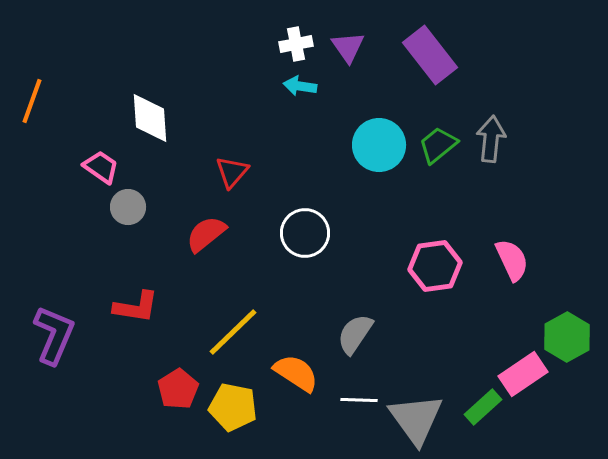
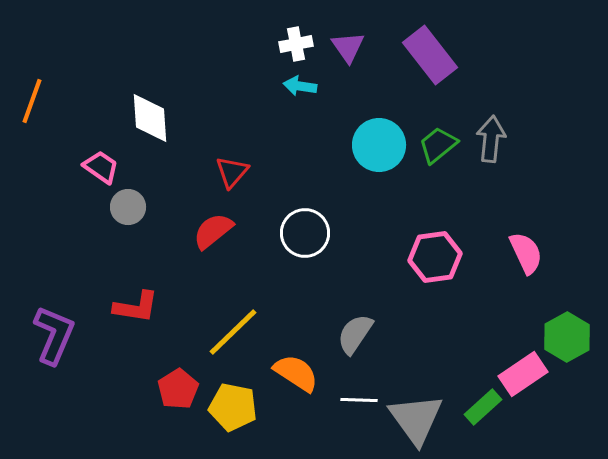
red semicircle: moved 7 px right, 3 px up
pink semicircle: moved 14 px right, 7 px up
pink hexagon: moved 9 px up
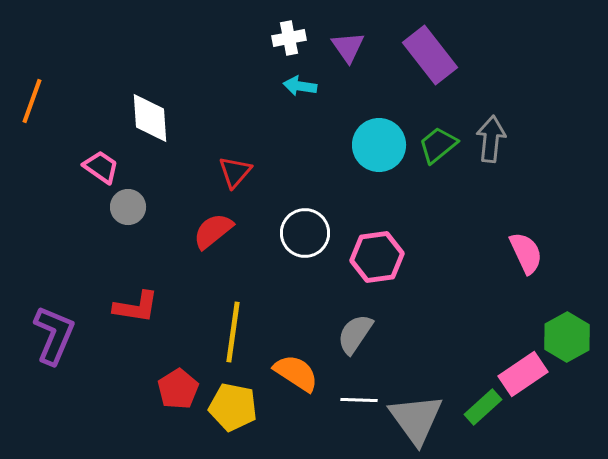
white cross: moved 7 px left, 6 px up
red triangle: moved 3 px right
pink hexagon: moved 58 px left
yellow line: rotated 38 degrees counterclockwise
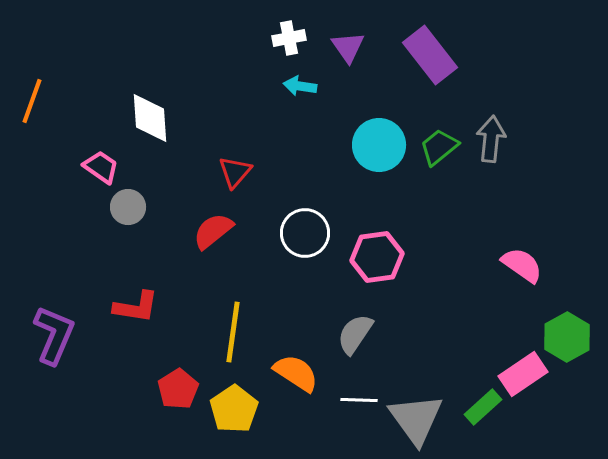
green trapezoid: moved 1 px right, 2 px down
pink semicircle: moved 4 px left, 12 px down; rotated 30 degrees counterclockwise
yellow pentagon: moved 1 px right, 2 px down; rotated 27 degrees clockwise
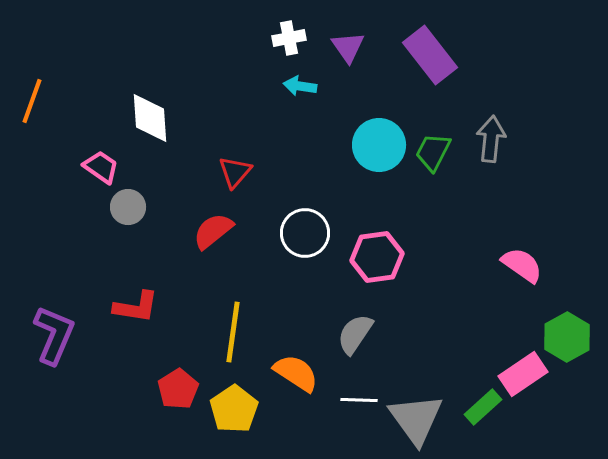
green trapezoid: moved 6 px left, 5 px down; rotated 24 degrees counterclockwise
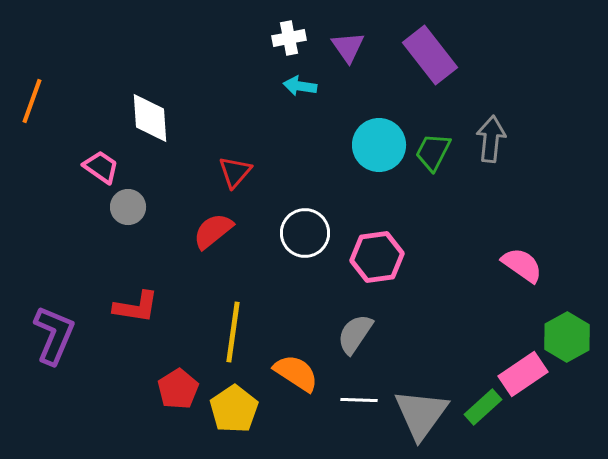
gray triangle: moved 5 px right, 5 px up; rotated 12 degrees clockwise
